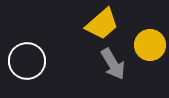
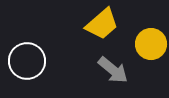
yellow circle: moved 1 px right, 1 px up
gray arrow: moved 6 px down; rotated 20 degrees counterclockwise
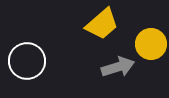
gray arrow: moved 5 px right, 3 px up; rotated 56 degrees counterclockwise
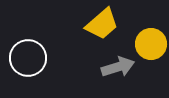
white circle: moved 1 px right, 3 px up
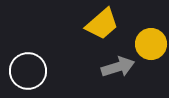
white circle: moved 13 px down
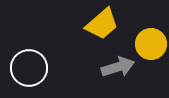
white circle: moved 1 px right, 3 px up
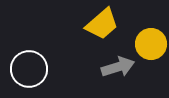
white circle: moved 1 px down
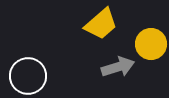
yellow trapezoid: moved 1 px left
white circle: moved 1 px left, 7 px down
